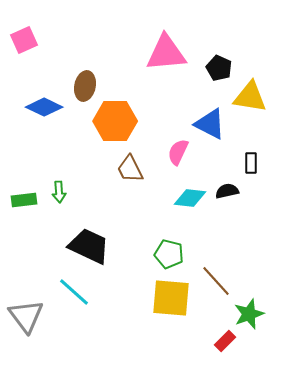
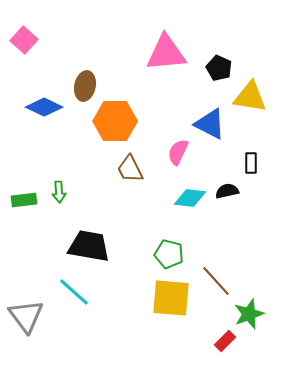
pink square: rotated 24 degrees counterclockwise
black trapezoid: rotated 15 degrees counterclockwise
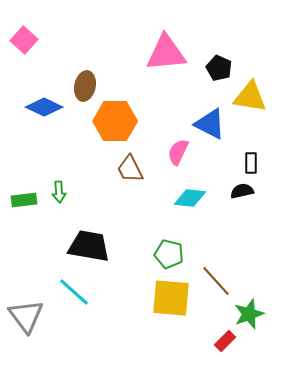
black semicircle: moved 15 px right
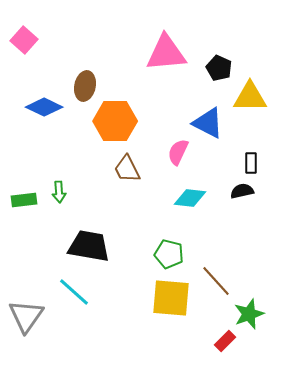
yellow triangle: rotated 9 degrees counterclockwise
blue triangle: moved 2 px left, 1 px up
brown trapezoid: moved 3 px left
gray triangle: rotated 12 degrees clockwise
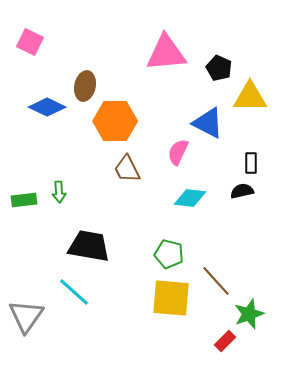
pink square: moved 6 px right, 2 px down; rotated 16 degrees counterclockwise
blue diamond: moved 3 px right
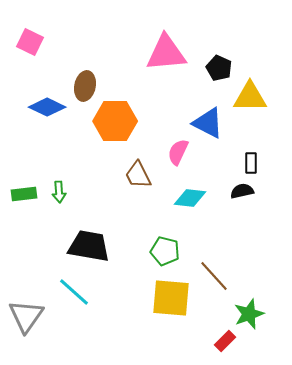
brown trapezoid: moved 11 px right, 6 px down
green rectangle: moved 6 px up
green pentagon: moved 4 px left, 3 px up
brown line: moved 2 px left, 5 px up
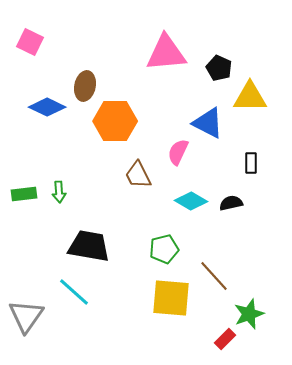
black semicircle: moved 11 px left, 12 px down
cyan diamond: moved 1 px right, 3 px down; rotated 24 degrees clockwise
green pentagon: moved 1 px left, 2 px up; rotated 28 degrees counterclockwise
red rectangle: moved 2 px up
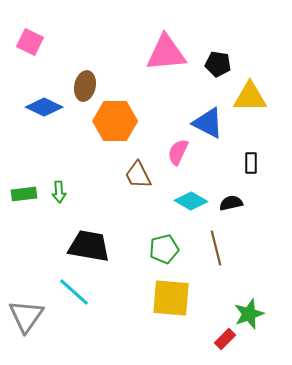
black pentagon: moved 1 px left, 4 px up; rotated 15 degrees counterclockwise
blue diamond: moved 3 px left
brown line: moved 2 px right, 28 px up; rotated 28 degrees clockwise
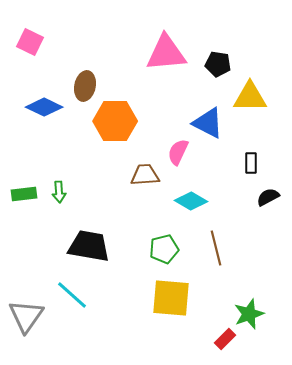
brown trapezoid: moved 7 px right; rotated 112 degrees clockwise
black semicircle: moved 37 px right, 6 px up; rotated 15 degrees counterclockwise
cyan line: moved 2 px left, 3 px down
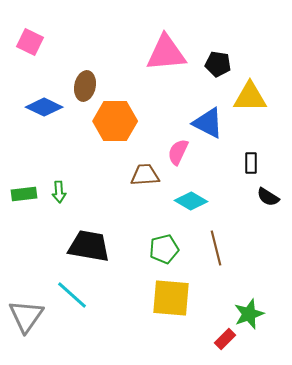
black semicircle: rotated 120 degrees counterclockwise
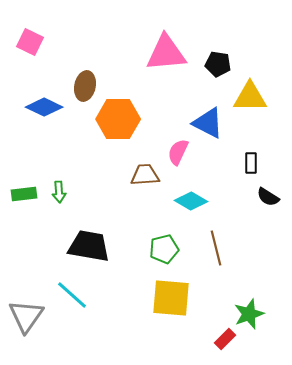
orange hexagon: moved 3 px right, 2 px up
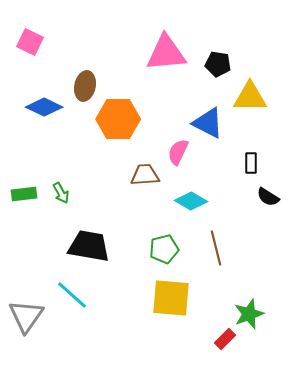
green arrow: moved 2 px right, 1 px down; rotated 25 degrees counterclockwise
